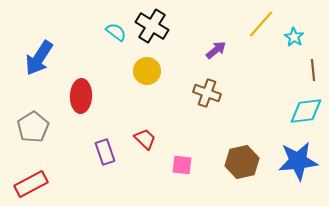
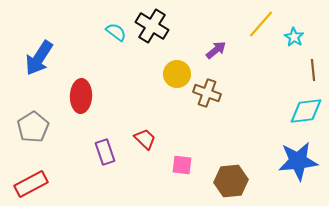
yellow circle: moved 30 px right, 3 px down
brown hexagon: moved 11 px left, 19 px down; rotated 8 degrees clockwise
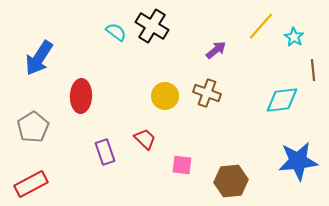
yellow line: moved 2 px down
yellow circle: moved 12 px left, 22 px down
cyan diamond: moved 24 px left, 11 px up
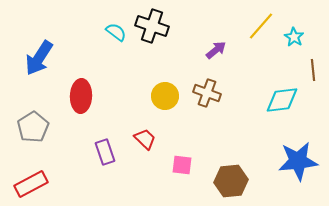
black cross: rotated 12 degrees counterclockwise
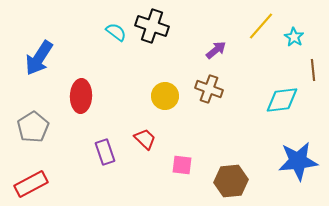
brown cross: moved 2 px right, 4 px up
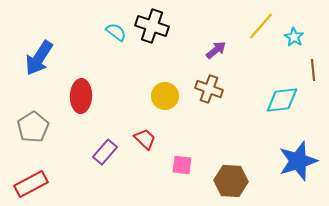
purple rectangle: rotated 60 degrees clockwise
blue star: rotated 12 degrees counterclockwise
brown hexagon: rotated 8 degrees clockwise
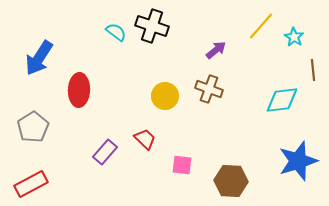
red ellipse: moved 2 px left, 6 px up
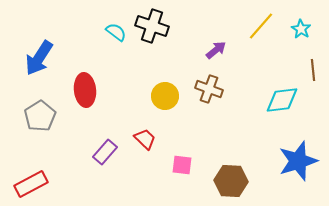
cyan star: moved 7 px right, 8 px up
red ellipse: moved 6 px right; rotated 8 degrees counterclockwise
gray pentagon: moved 7 px right, 11 px up
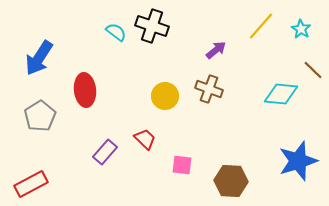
brown line: rotated 40 degrees counterclockwise
cyan diamond: moved 1 px left, 6 px up; rotated 12 degrees clockwise
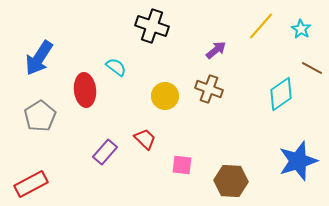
cyan semicircle: moved 35 px down
brown line: moved 1 px left, 2 px up; rotated 15 degrees counterclockwise
cyan diamond: rotated 40 degrees counterclockwise
